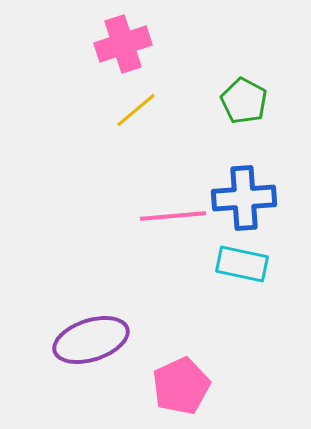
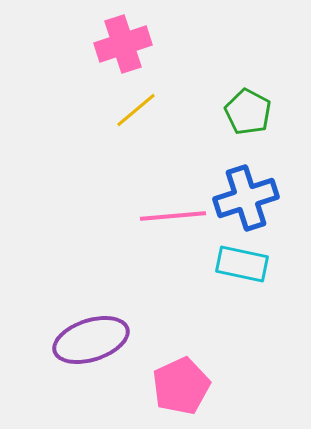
green pentagon: moved 4 px right, 11 px down
blue cross: moved 2 px right; rotated 14 degrees counterclockwise
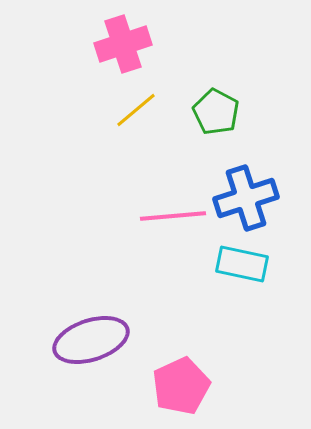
green pentagon: moved 32 px left
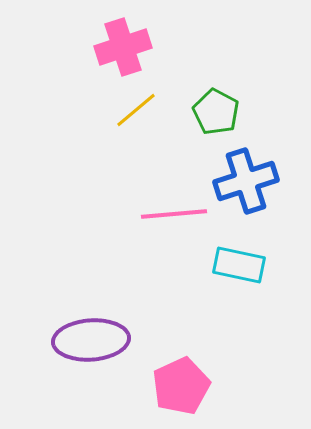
pink cross: moved 3 px down
blue cross: moved 17 px up
pink line: moved 1 px right, 2 px up
cyan rectangle: moved 3 px left, 1 px down
purple ellipse: rotated 14 degrees clockwise
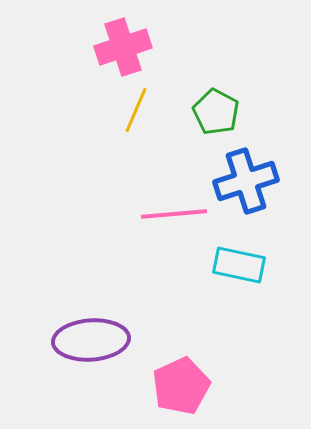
yellow line: rotated 27 degrees counterclockwise
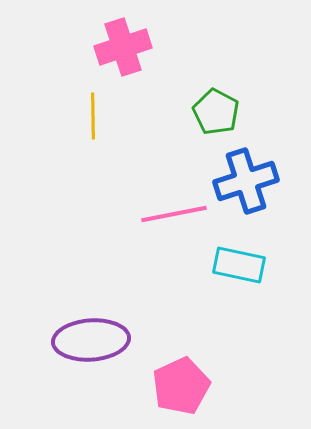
yellow line: moved 43 px left, 6 px down; rotated 24 degrees counterclockwise
pink line: rotated 6 degrees counterclockwise
